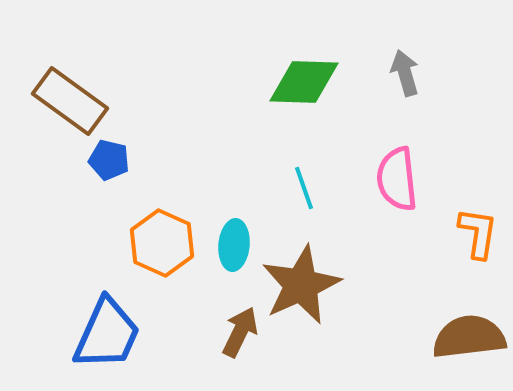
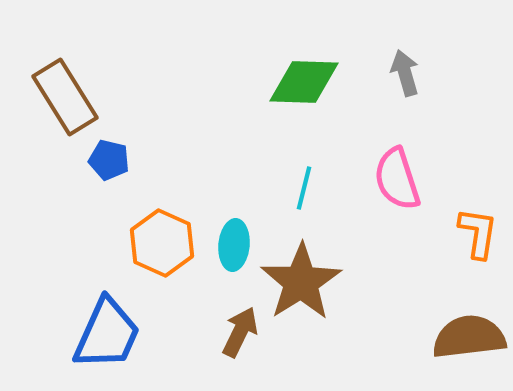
brown rectangle: moved 5 px left, 4 px up; rotated 22 degrees clockwise
pink semicircle: rotated 12 degrees counterclockwise
cyan line: rotated 33 degrees clockwise
brown star: moved 3 px up; rotated 8 degrees counterclockwise
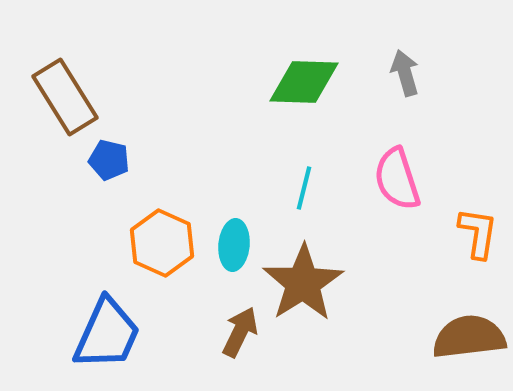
brown star: moved 2 px right, 1 px down
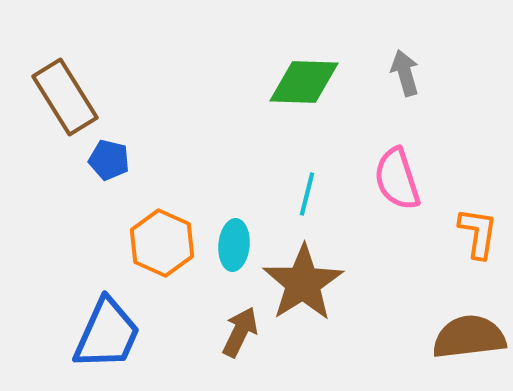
cyan line: moved 3 px right, 6 px down
